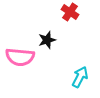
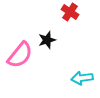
pink semicircle: moved 2 px up; rotated 56 degrees counterclockwise
cyan arrow: moved 2 px right, 1 px down; rotated 125 degrees counterclockwise
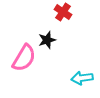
red cross: moved 7 px left
pink semicircle: moved 4 px right, 3 px down; rotated 8 degrees counterclockwise
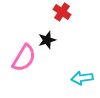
red cross: moved 1 px left
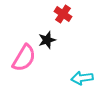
red cross: moved 1 px right, 2 px down
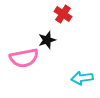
pink semicircle: rotated 48 degrees clockwise
